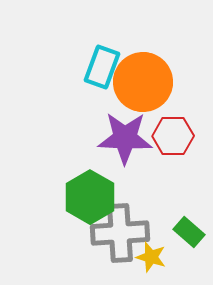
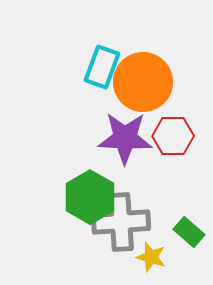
gray cross: moved 1 px right, 11 px up
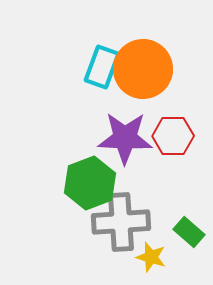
orange circle: moved 13 px up
green hexagon: moved 14 px up; rotated 9 degrees clockwise
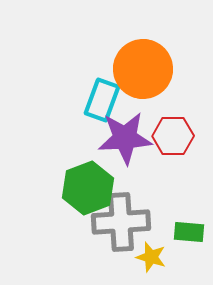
cyan rectangle: moved 33 px down
purple star: rotated 6 degrees counterclockwise
green hexagon: moved 2 px left, 5 px down
green rectangle: rotated 36 degrees counterclockwise
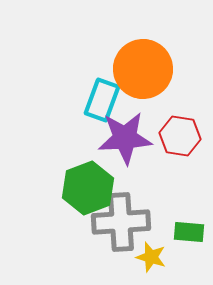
red hexagon: moved 7 px right; rotated 9 degrees clockwise
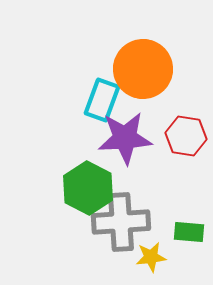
red hexagon: moved 6 px right
green hexagon: rotated 12 degrees counterclockwise
yellow star: rotated 24 degrees counterclockwise
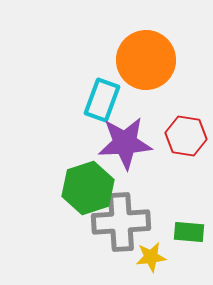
orange circle: moved 3 px right, 9 px up
purple star: moved 5 px down
green hexagon: rotated 15 degrees clockwise
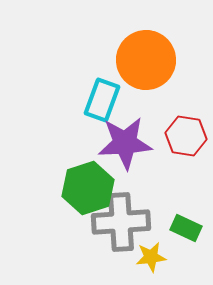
green rectangle: moved 3 px left, 4 px up; rotated 20 degrees clockwise
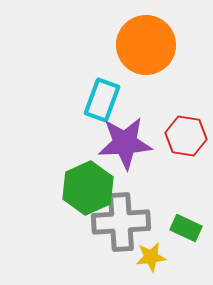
orange circle: moved 15 px up
green hexagon: rotated 6 degrees counterclockwise
